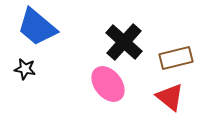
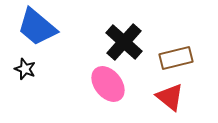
black star: rotated 10 degrees clockwise
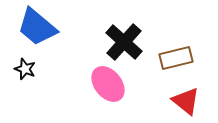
red triangle: moved 16 px right, 4 px down
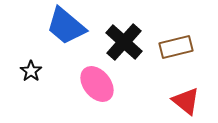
blue trapezoid: moved 29 px right, 1 px up
brown rectangle: moved 11 px up
black star: moved 6 px right, 2 px down; rotated 15 degrees clockwise
pink ellipse: moved 11 px left
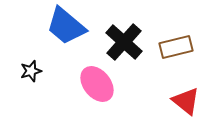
black star: rotated 20 degrees clockwise
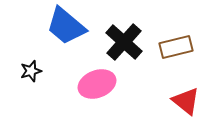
pink ellipse: rotated 72 degrees counterclockwise
